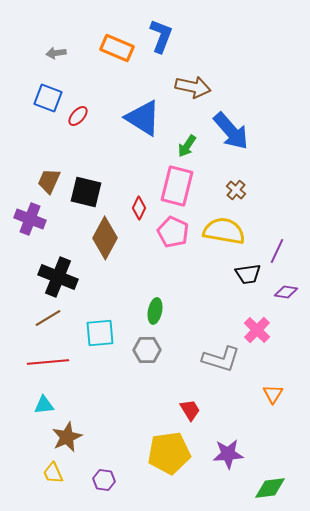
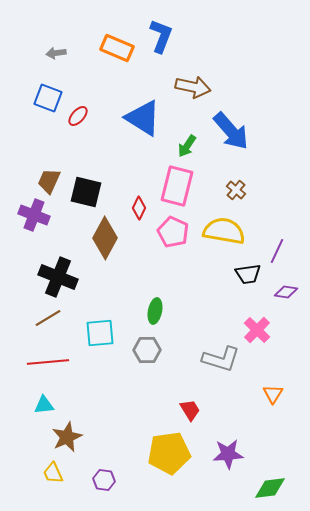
purple cross: moved 4 px right, 4 px up
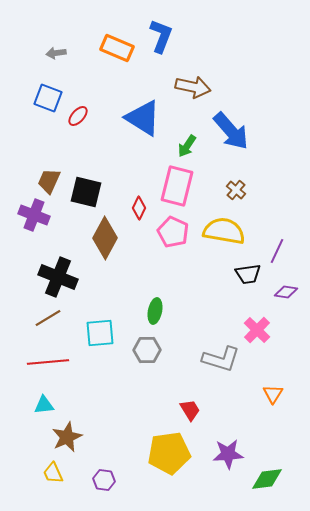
green diamond: moved 3 px left, 9 px up
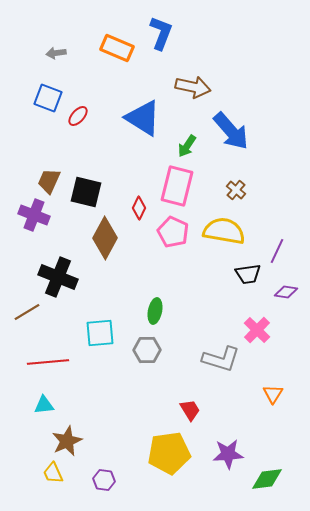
blue L-shape: moved 3 px up
brown line: moved 21 px left, 6 px up
brown star: moved 4 px down
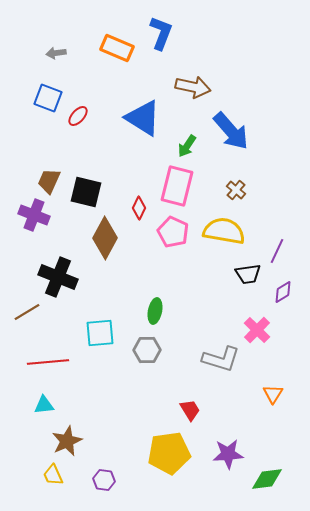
purple diamond: moved 3 px left; rotated 40 degrees counterclockwise
yellow trapezoid: moved 2 px down
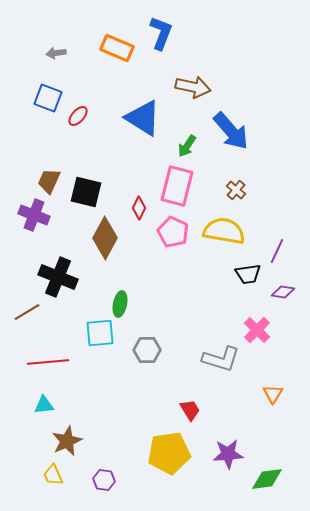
purple diamond: rotated 40 degrees clockwise
green ellipse: moved 35 px left, 7 px up
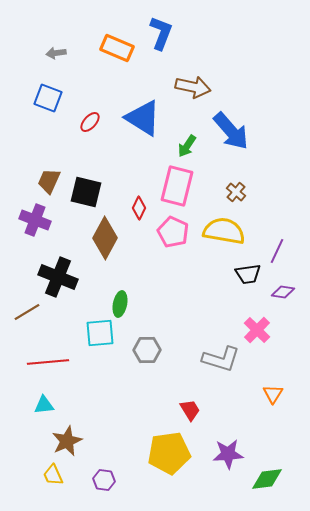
red ellipse: moved 12 px right, 6 px down
brown cross: moved 2 px down
purple cross: moved 1 px right, 5 px down
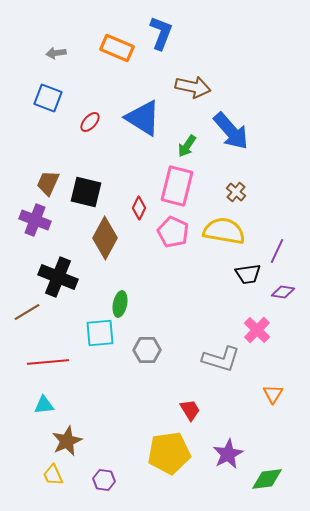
brown trapezoid: moved 1 px left, 2 px down
purple star: rotated 24 degrees counterclockwise
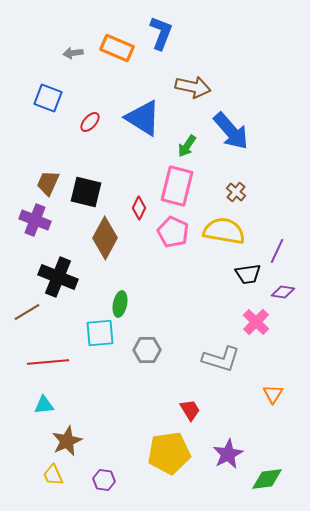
gray arrow: moved 17 px right
pink cross: moved 1 px left, 8 px up
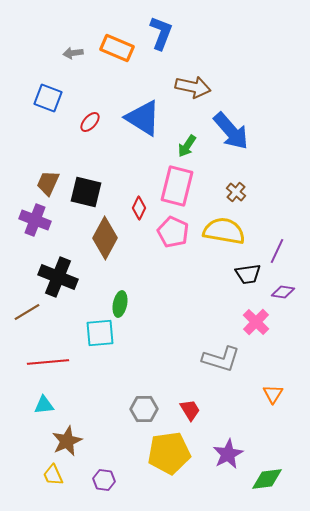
gray hexagon: moved 3 px left, 59 px down
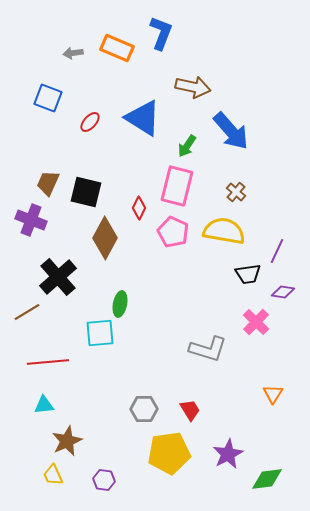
purple cross: moved 4 px left
black cross: rotated 27 degrees clockwise
gray L-shape: moved 13 px left, 10 px up
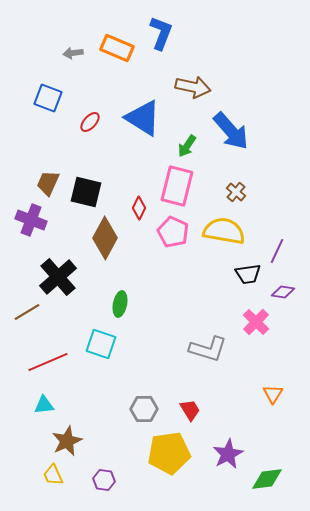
cyan square: moved 1 px right, 11 px down; rotated 24 degrees clockwise
red line: rotated 18 degrees counterclockwise
